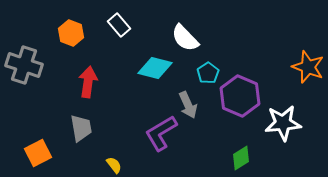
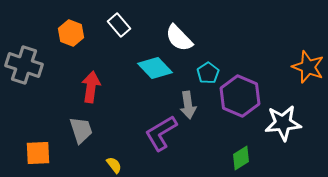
white semicircle: moved 6 px left
cyan diamond: rotated 32 degrees clockwise
red arrow: moved 3 px right, 5 px down
gray arrow: rotated 16 degrees clockwise
gray trapezoid: moved 2 px down; rotated 8 degrees counterclockwise
orange square: rotated 24 degrees clockwise
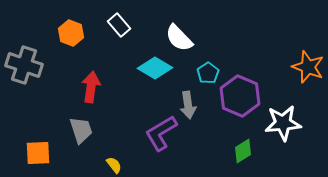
cyan diamond: rotated 16 degrees counterclockwise
green diamond: moved 2 px right, 7 px up
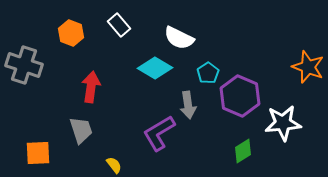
white semicircle: rotated 20 degrees counterclockwise
purple L-shape: moved 2 px left
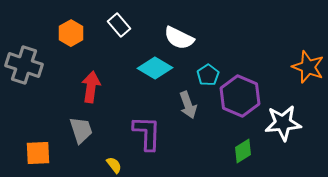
orange hexagon: rotated 10 degrees clockwise
cyan pentagon: moved 2 px down
gray arrow: rotated 12 degrees counterclockwise
purple L-shape: moved 12 px left; rotated 123 degrees clockwise
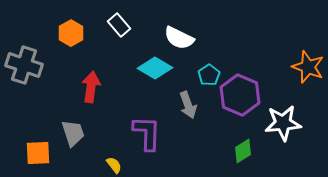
cyan pentagon: moved 1 px right
purple hexagon: moved 1 px up
gray trapezoid: moved 8 px left, 3 px down
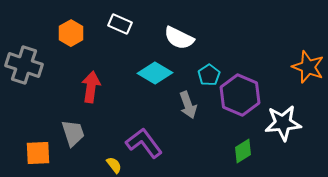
white rectangle: moved 1 px right, 1 px up; rotated 25 degrees counterclockwise
cyan diamond: moved 5 px down
purple L-shape: moved 3 px left, 10 px down; rotated 39 degrees counterclockwise
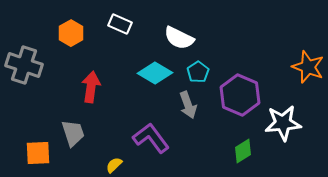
cyan pentagon: moved 11 px left, 3 px up
purple L-shape: moved 7 px right, 5 px up
yellow semicircle: rotated 96 degrees counterclockwise
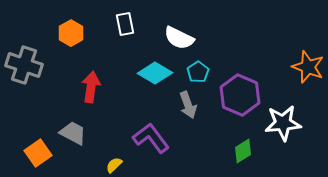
white rectangle: moved 5 px right; rotated 55 degrees clockwise
gray trapezoid: rotated 44 degrees counterclockwise
orange square: rotated 32 degrees counterclockwise
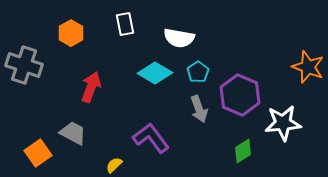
white semicircle: rotated 16 degrees counterclockwise
red arrow: rotated 12 degrees clockwise
gray arrow: moved 11 px right, 4 px down
